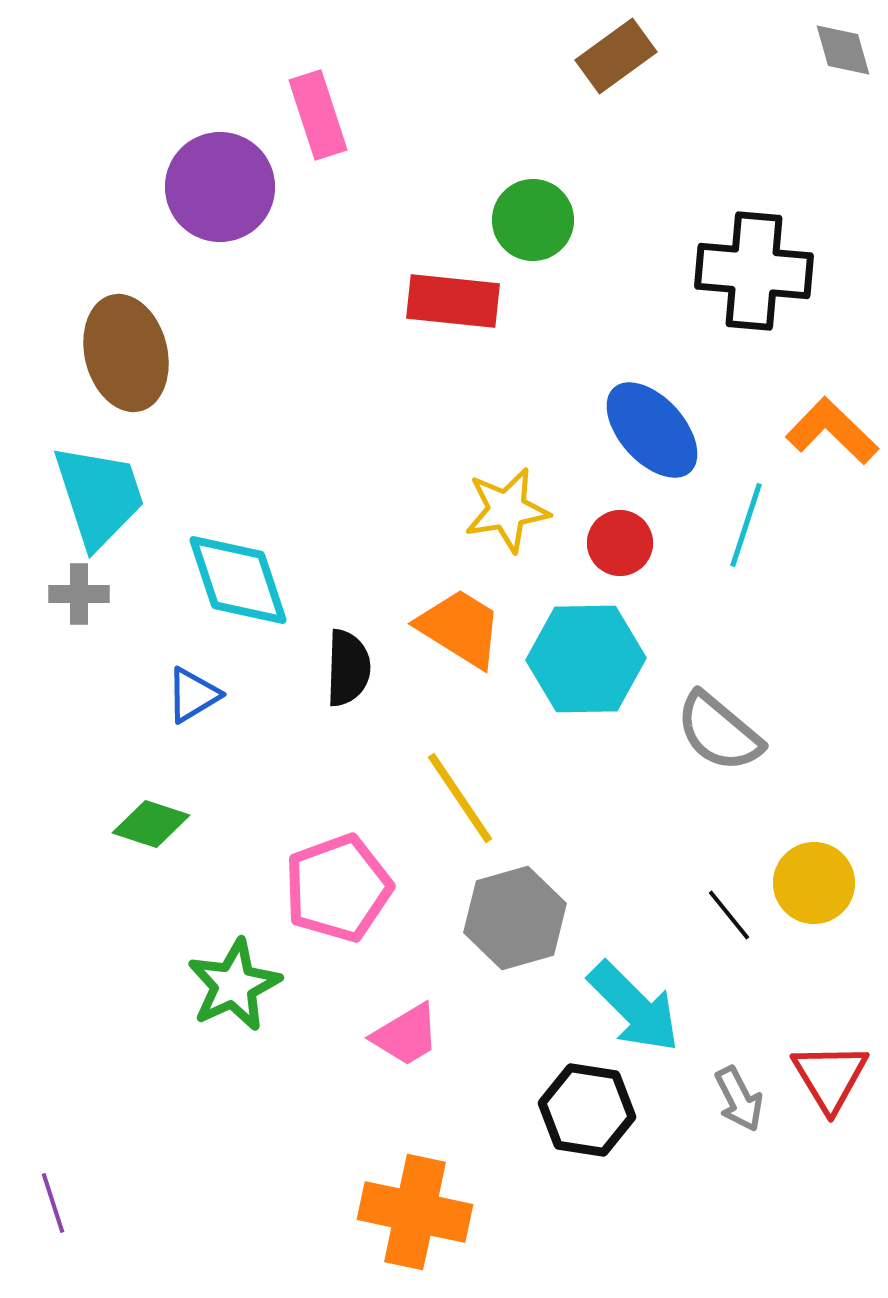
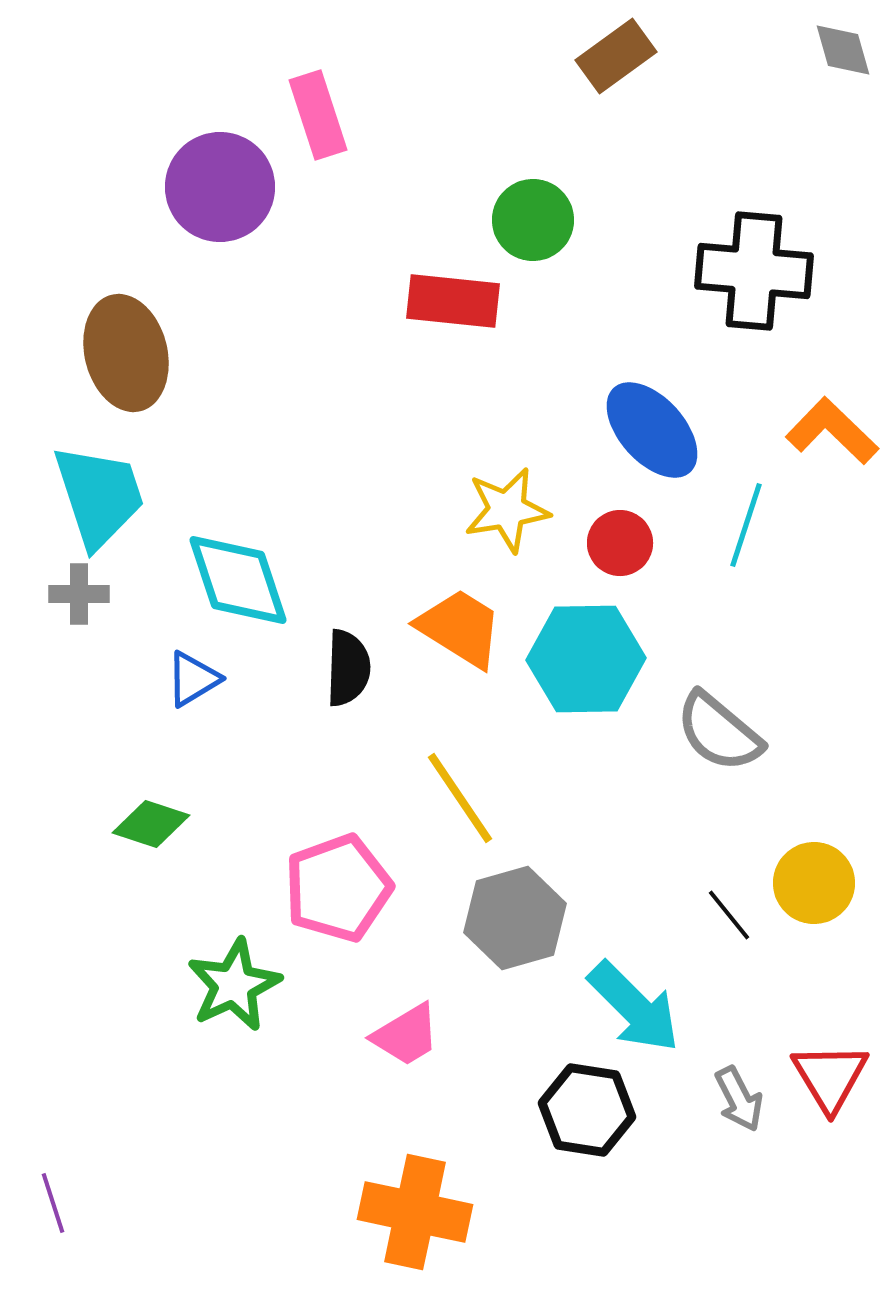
blue triangle: moved 16 px up
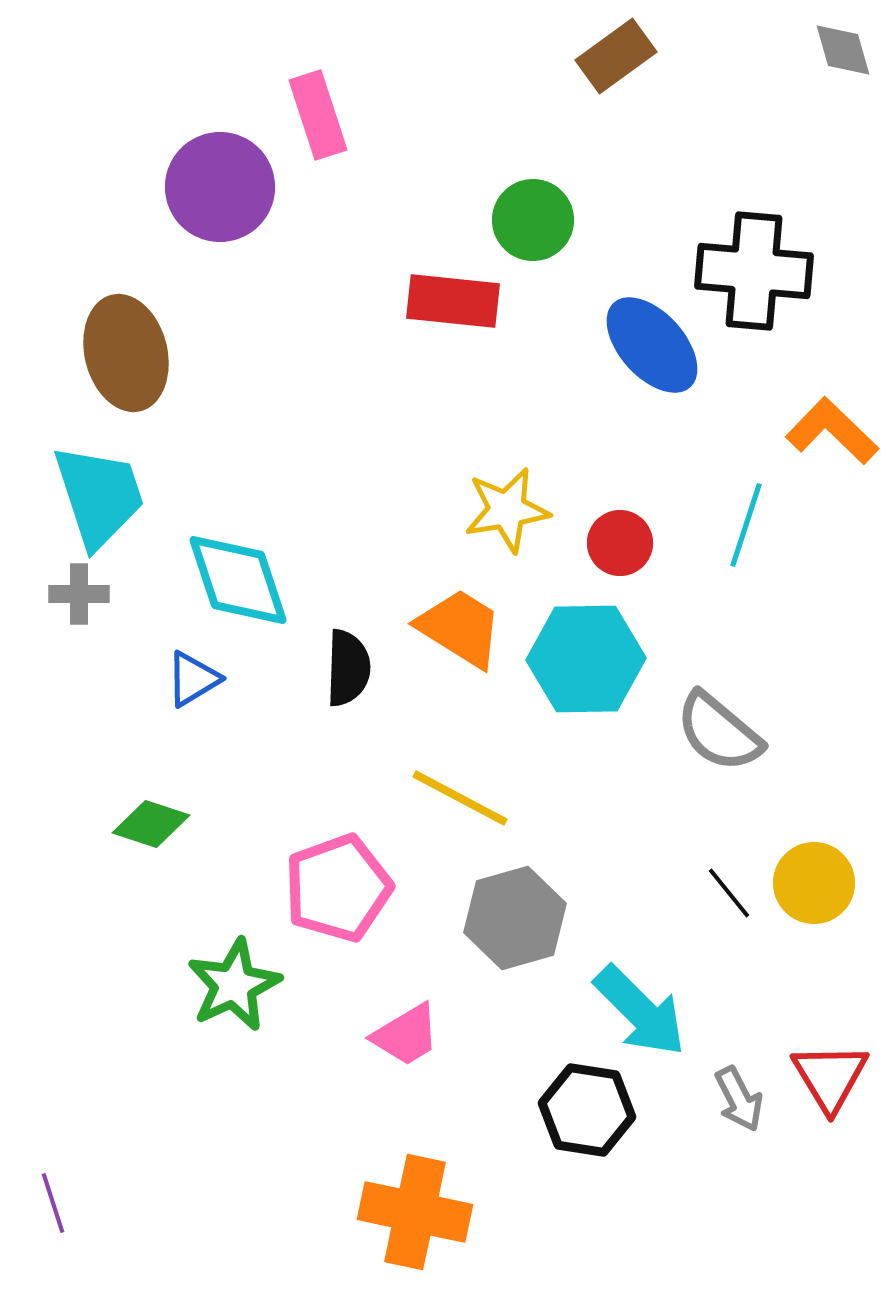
blue ellipse: moved 85 px up
yellow line: rotated 28 degrees counterclockwise
black line: moved 22 px up
cyan arrow: moved 6 px right, 4 px down
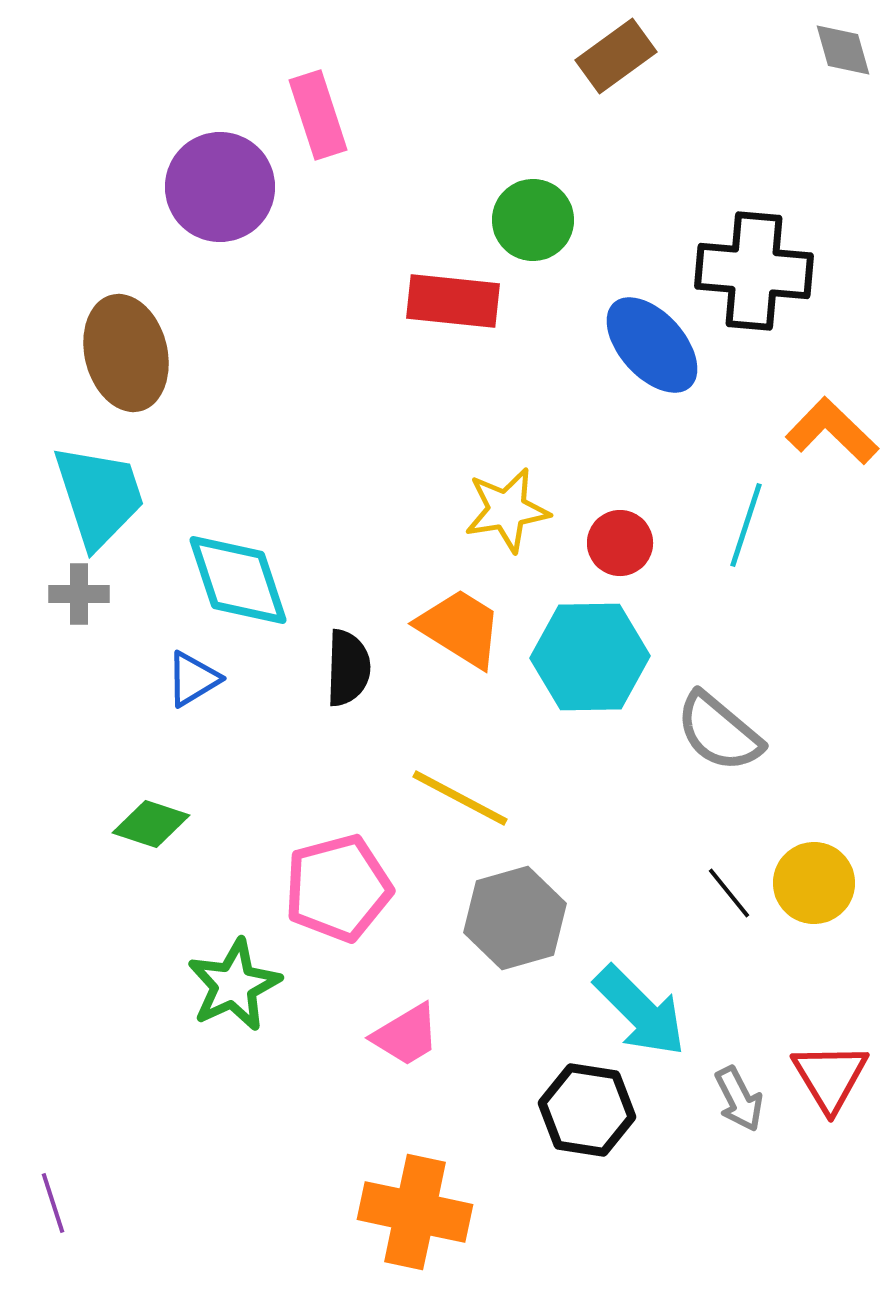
cyan hexagon: moved 4 px right, 2 px up
pink pentagon: rotated 5 degrees clockwise
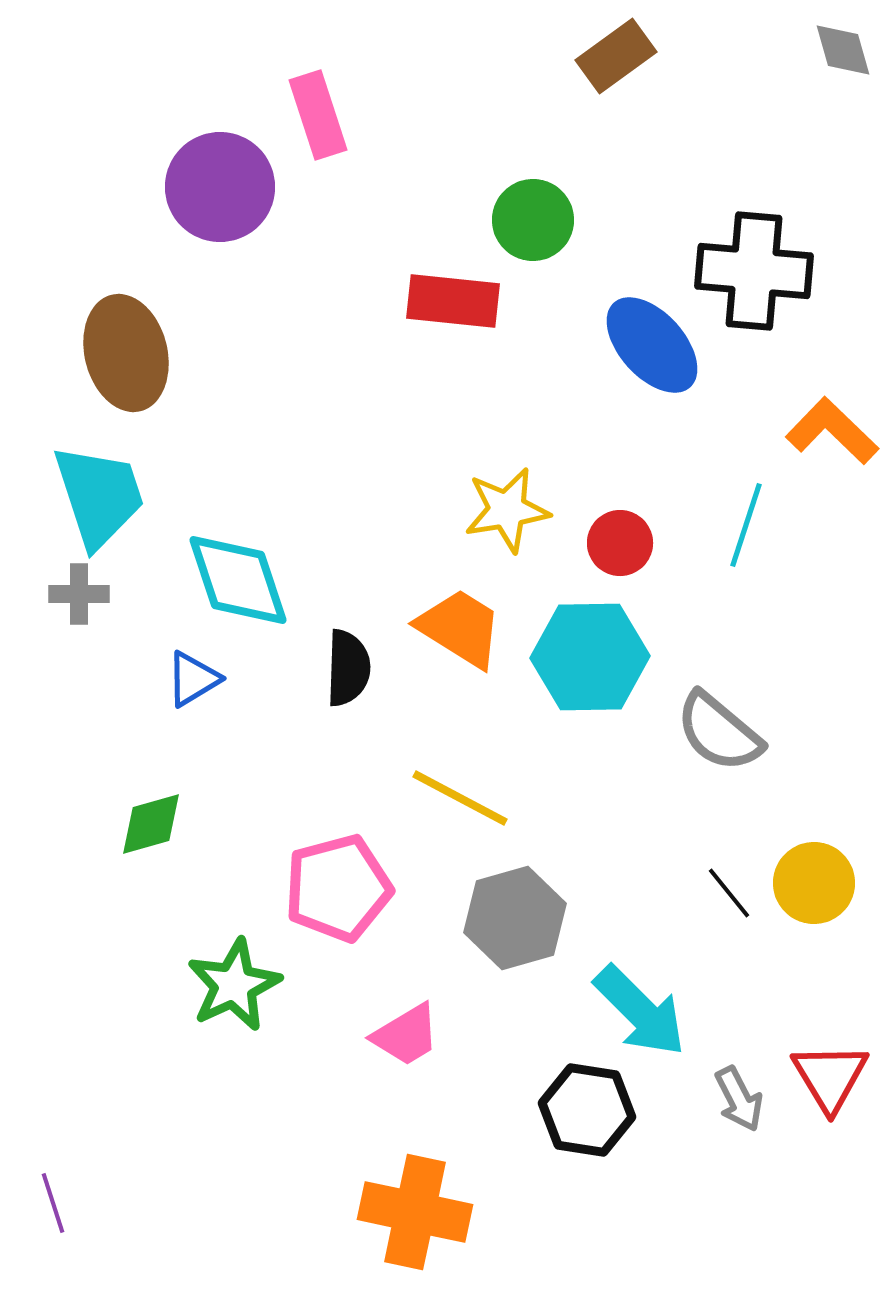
green diamond: rotated 34 degrees counterclockwise
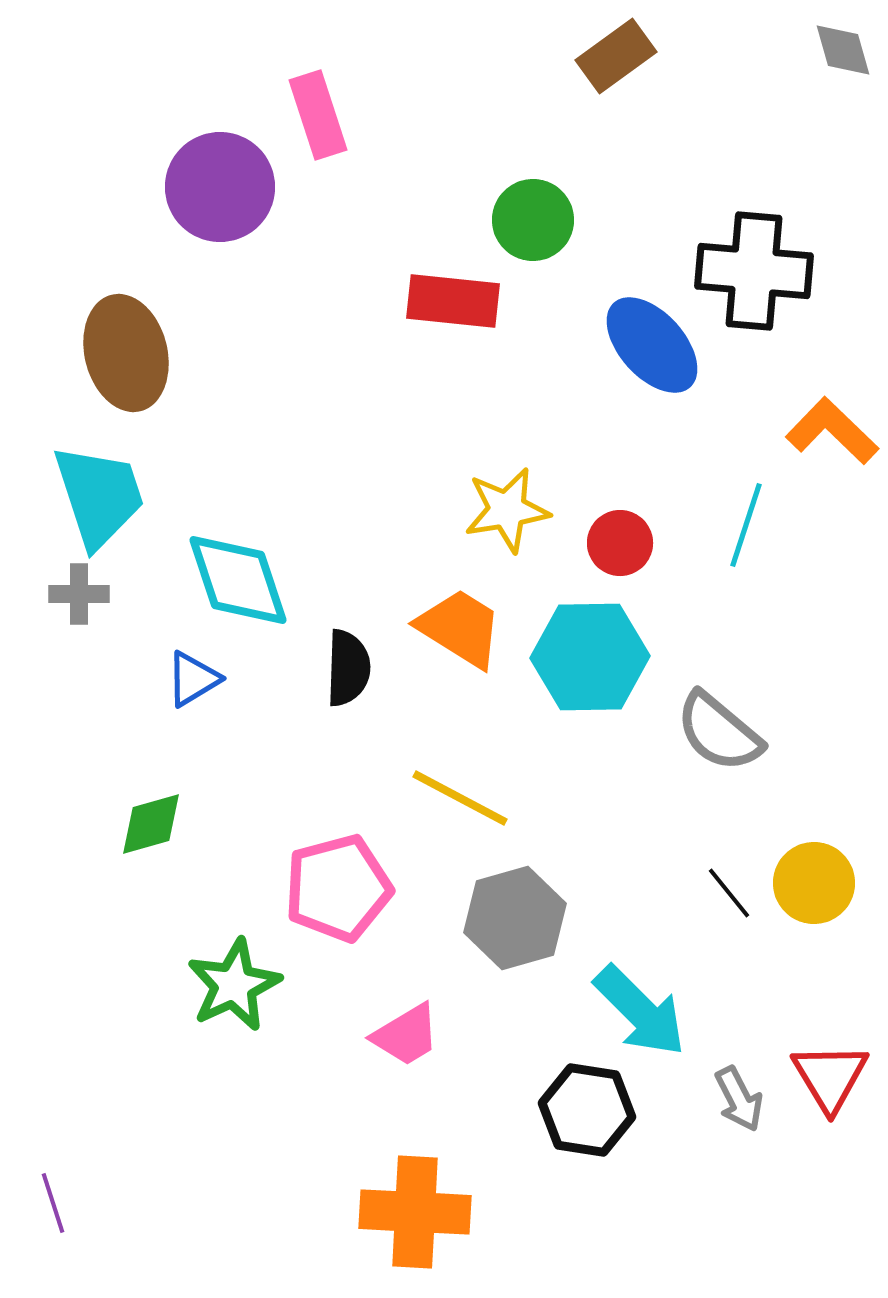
orange cross: rotated 9 degrees counterclockwise
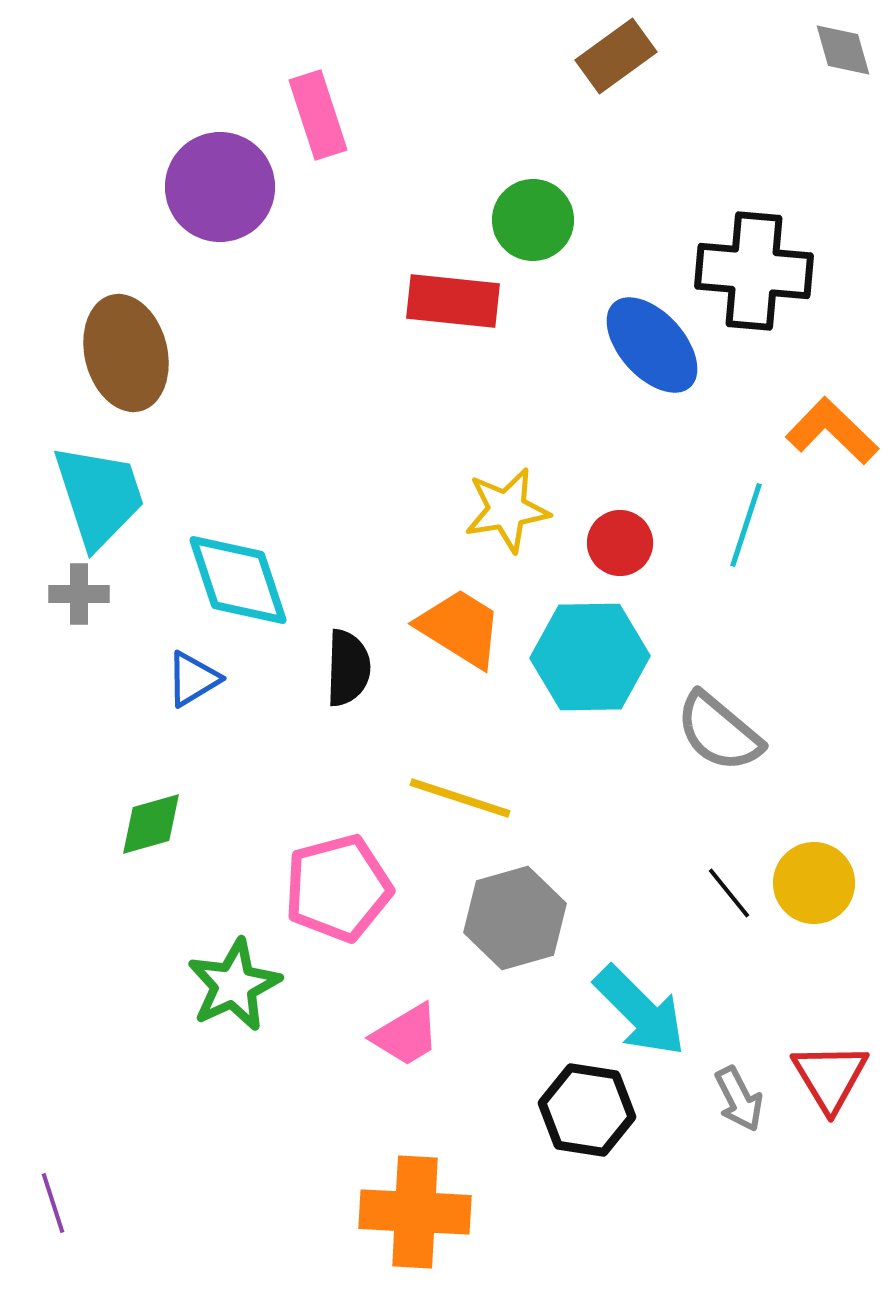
yellow line: rotated 10 degrees counterclockwise
